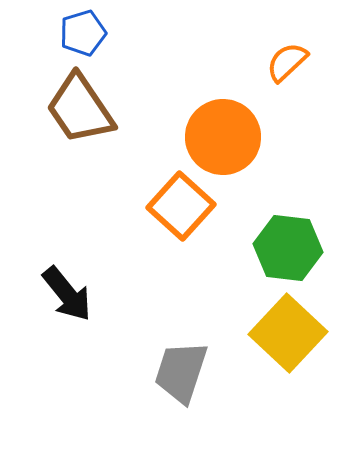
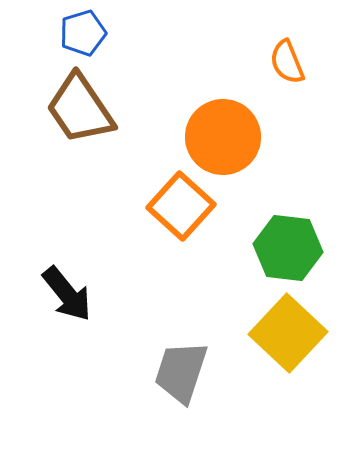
orange semicircle: rotated 69 degrees counterclockwise
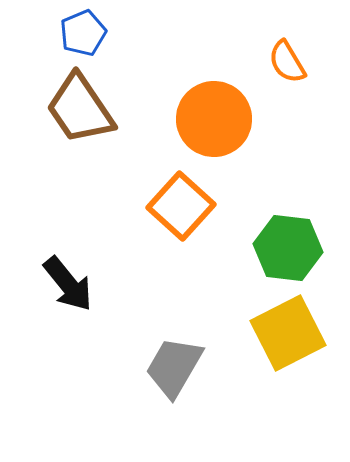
blue pentagon: rotated 6 degrees counterclockwise
orange semicircle: rotated 9 degrees counterclockwise
orange circle: moved 9 px left, 18 px up
black arrow: moved 1 px right, 10 px up
yellow square: rotated 20 degrees clockwise
gray trapezoid: moved 7 px left, 5 px up; rotated 12 degrees clockwise
